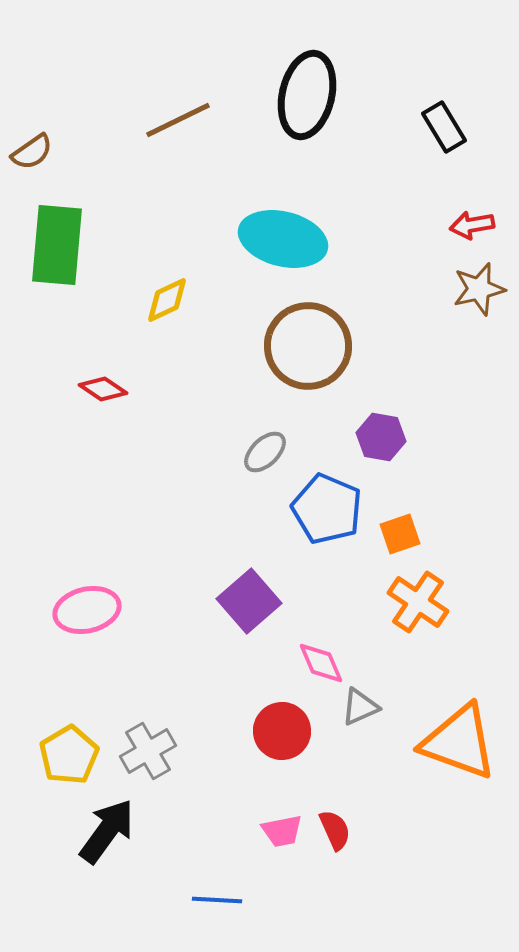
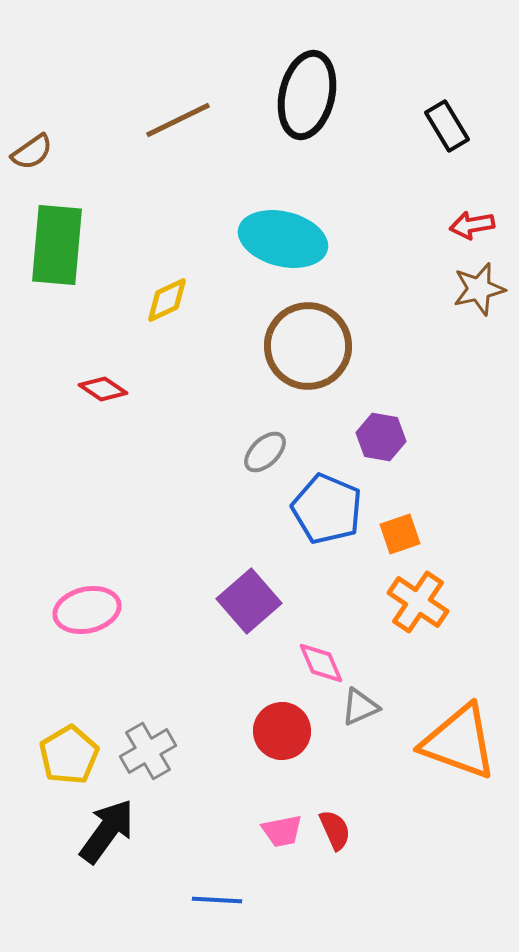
black rectangle: moved 3 px right, 1 px up
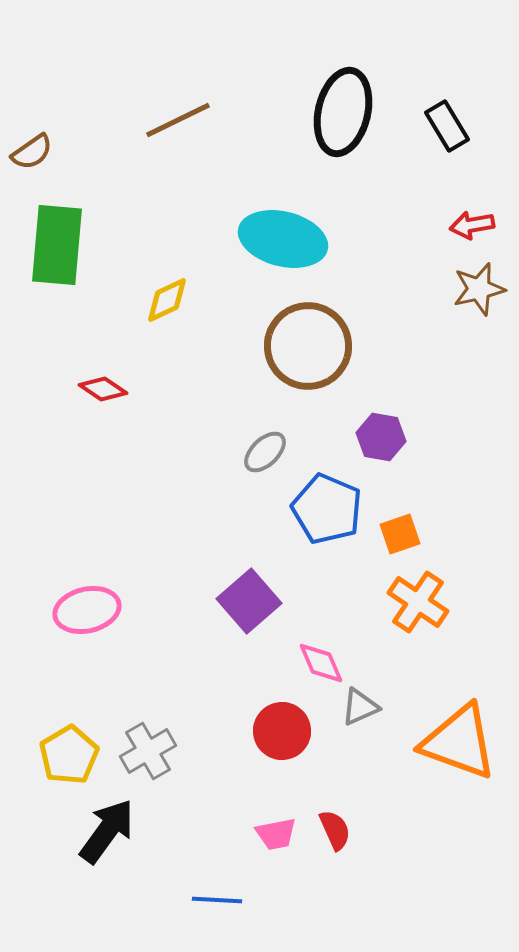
black ellipse: moved 36 px right, 17 px down
pink trapezoid: moved 6 px left, 3 px down
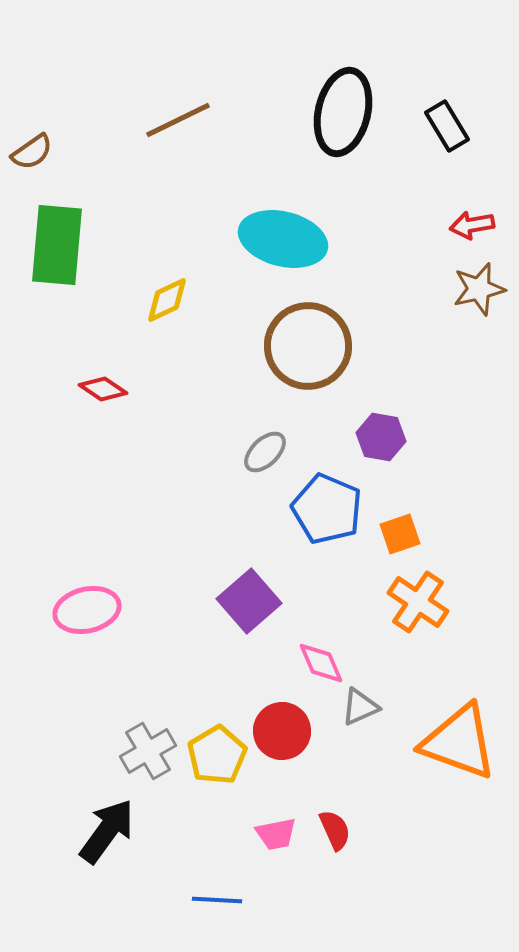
yellow pentagon: moved 148 px right
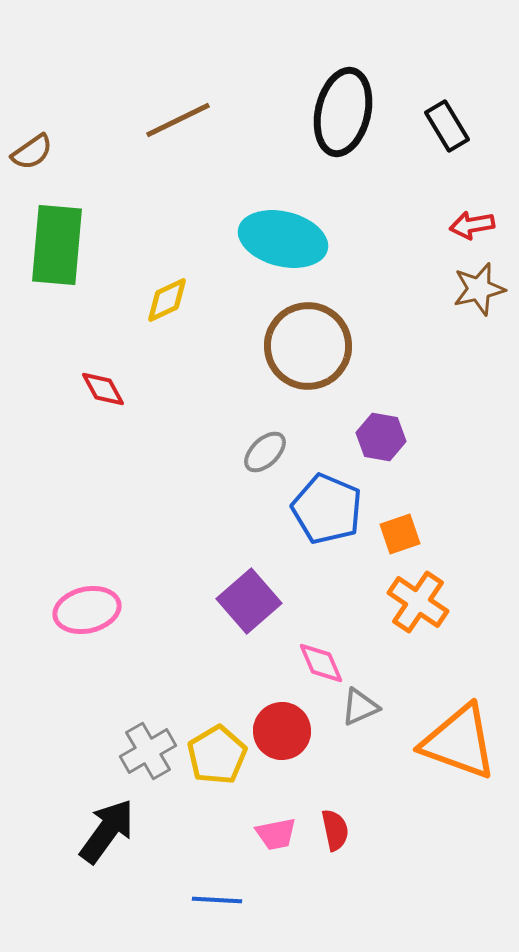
red diamond: rotated 27 degrees clockwise
red semicircle: rotated 12 degrees clockwise
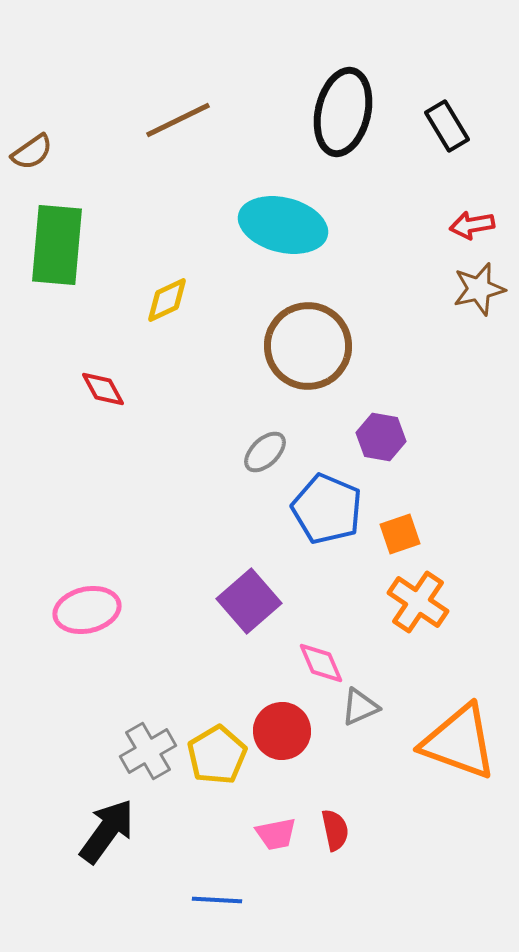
cyan ellipse: moved 14 px up
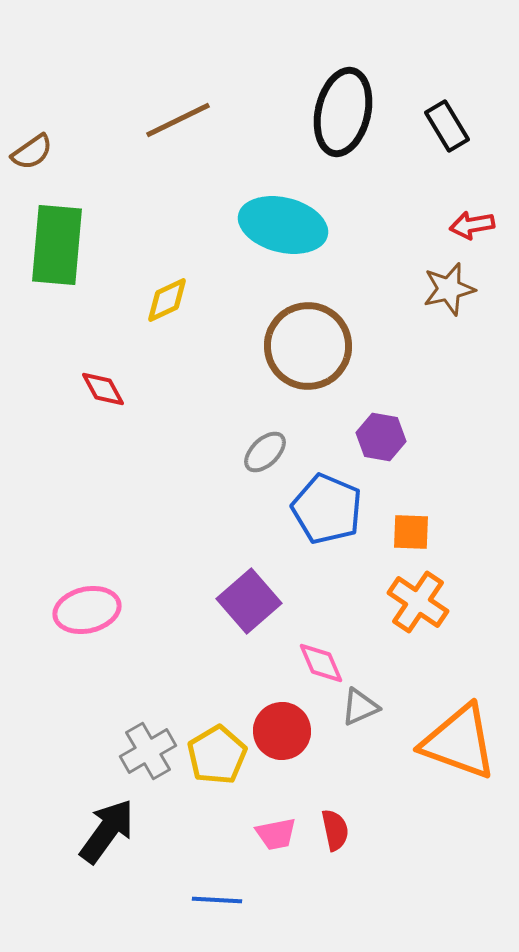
brown star: moved 30 px left
orange square: moved 11 px right, 2 px up; rotated 21 degrees clockwise
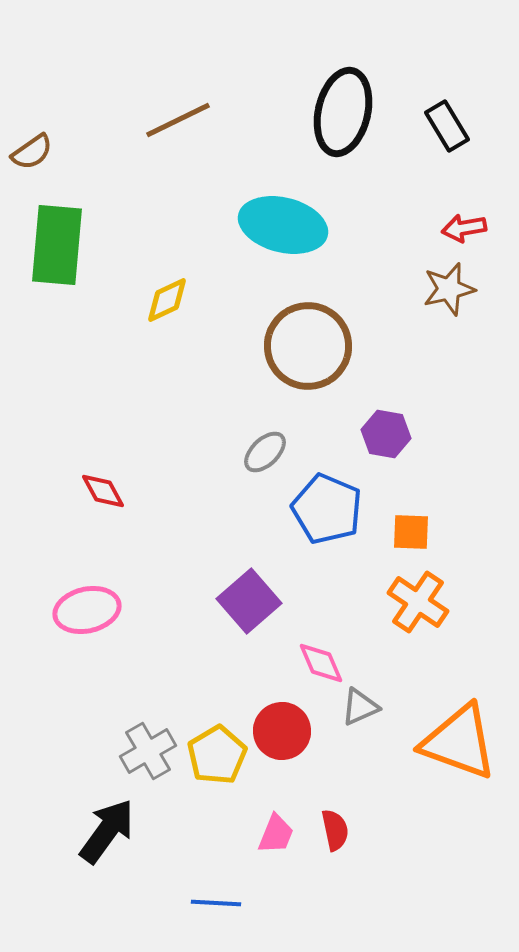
red arrow: moved 8 px left, 3 px down
red diamond: moved 102 px down
purple hexagon: moved 5 px right, 3 px up
pink trapezoid: rotated 57 degrees counterclockwise
blue line: moved 1 px left, 3 px down
